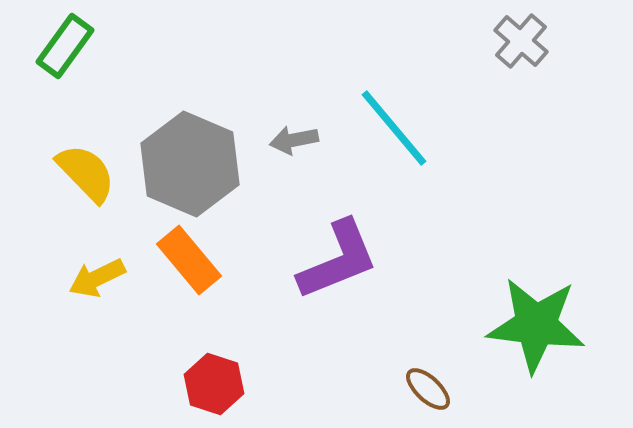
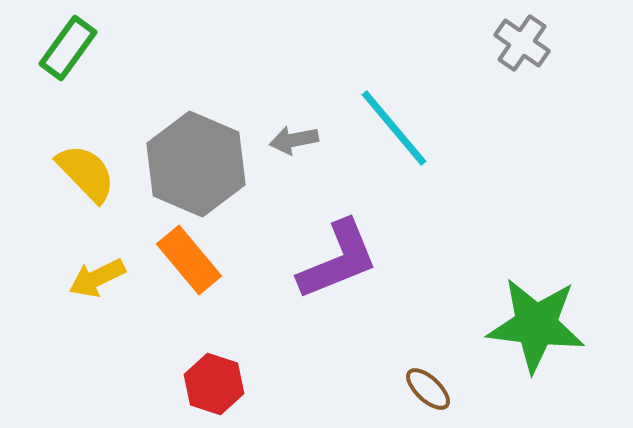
gray cross: moved 1 px right, 2 px down; rotated 6 degrees counterclockwise
green rectangle: moved 3 px right, 2 px down
gray hexagon: moved 6 px right
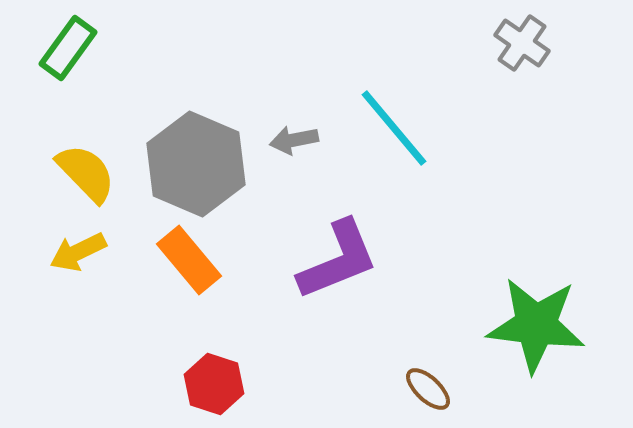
yellow arrow: moved 19 px left, 26 px up
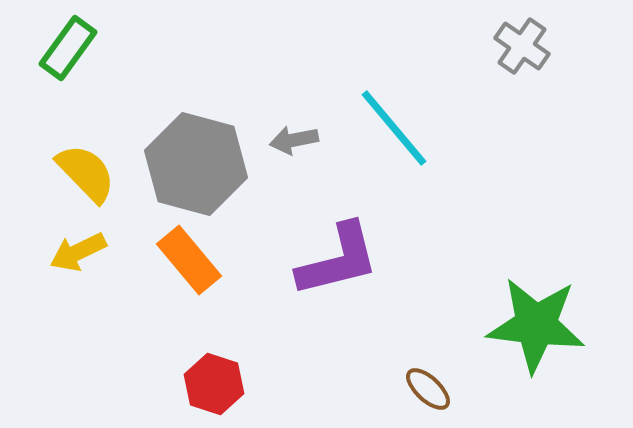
gray cross: moved 3 px down
gray hexagon: rotated 8 degrees counterclockwise
purple L-shape: rotated 8 degrees clockwise
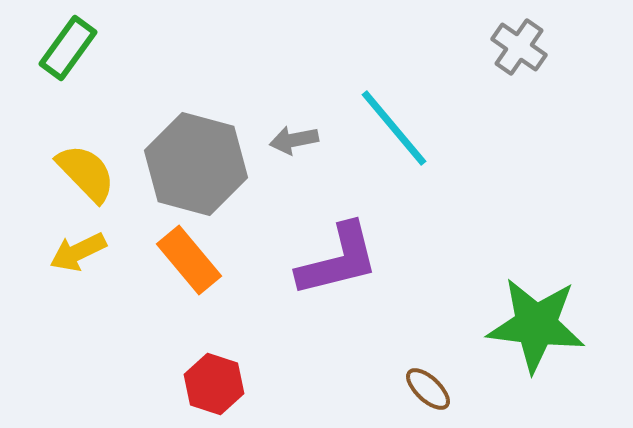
gray cross: moved 3 px left, 1 px down
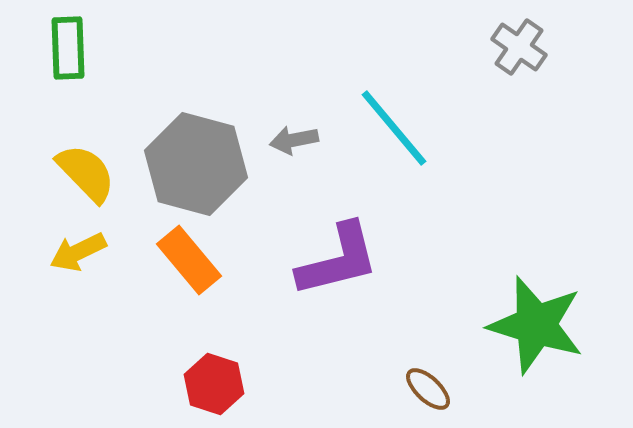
green rectangle: rotated 38 degrees counterclockwise
green star: rotated 10 degrees clockwise
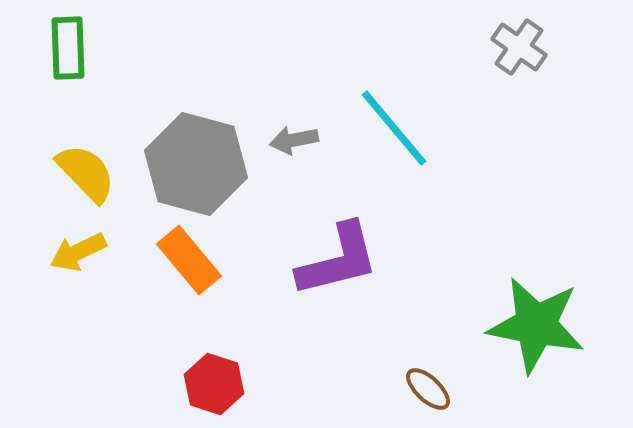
green star: rotated 6 degrees counterclockwise
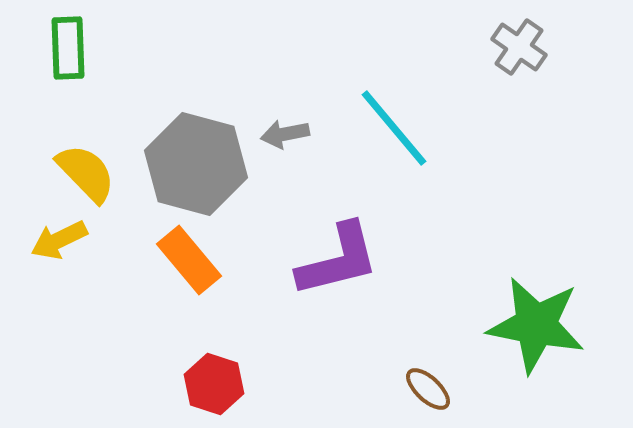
gray arrow: moved 9 px left, 6 px up
yellow arrow: moved 19 px left, 12 px up
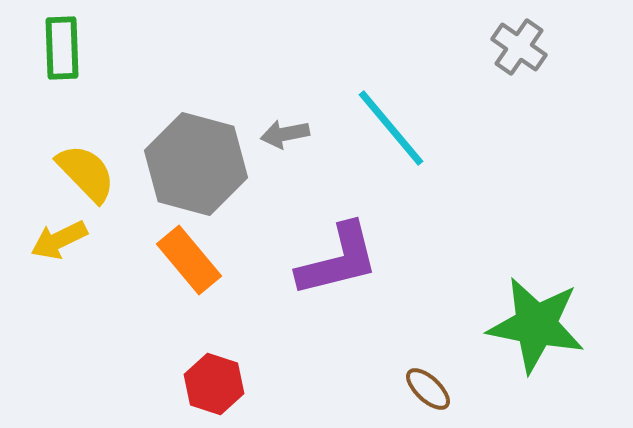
green rectangle: moved 6 px left
cyan line: moved 3 px left
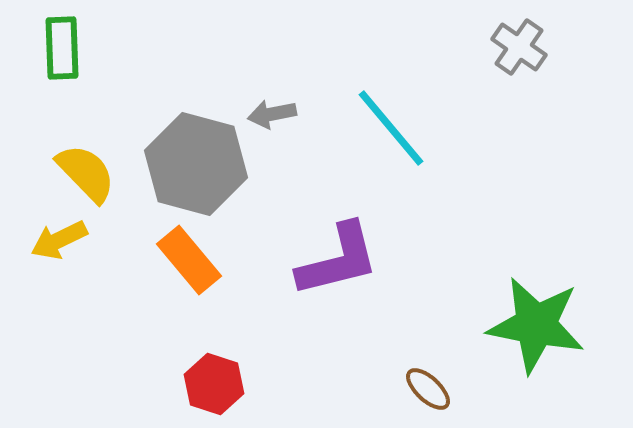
gray arrow: moved 13 px left, 20 px up
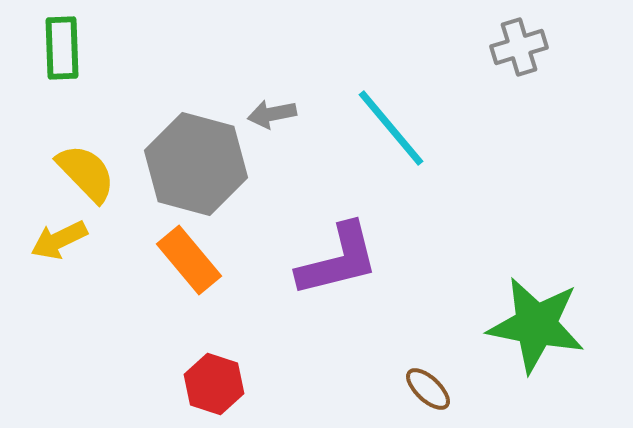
gray cross: rotated 38 degrees clockwise
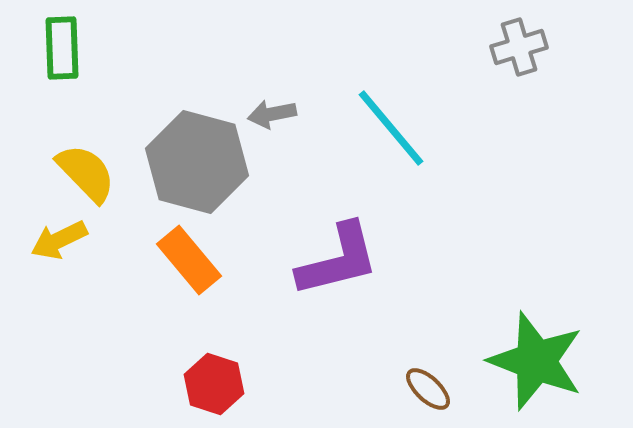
gray hexagon: moved 1 px right, 2 px up
green star: moved 36 px down; rotated 10 degrees clockwise
